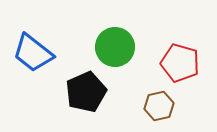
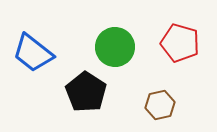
red pentagon: moved 20 px up
black pentagon: rotated 15 degrees counterclockwise
brown hexagon: moved 1 px right, 1 px up
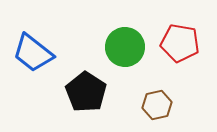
red pentagon: rotated 6 degrees counterclockwise
green circle: moved 10 px right
brown hexagon: moved 3 px left
